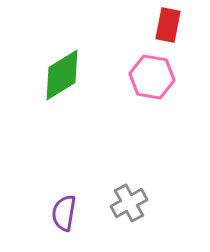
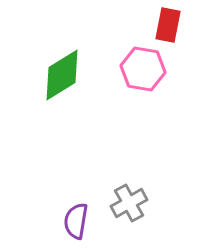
pink hexagon: moved 9 px left, 8 px up
purple semicircle: moved 12 px right, 8 px down
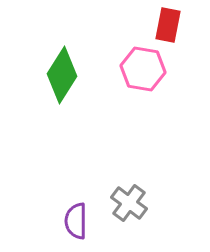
green diamond: rotated 26 degrees counterclockwise
gray cross: rotated 24 degrees counterclockwise
purple semicircle: rotated 9 degrees counterclockwise
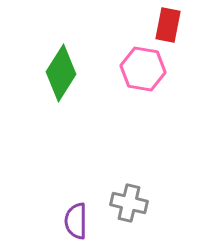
green diamond: moved 1 px left, 2 px up
gray cross: rotated 24 degrees counterclockwise
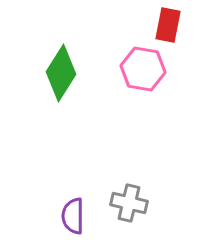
purple semicircle: moved 3 px left, 5 px up
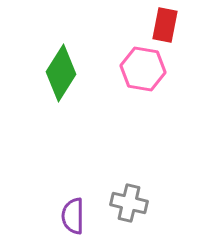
red rectangle: moved 3 px left
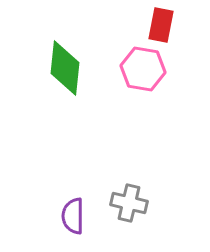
red rectangle: moved 4 px left
green diamond: moved 4 px right, 5 px up; rotated 26 degrees counterclockwise
